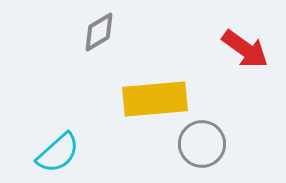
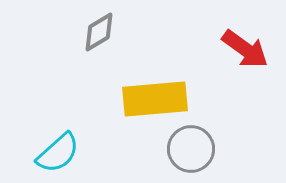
gray circle: moved 11 px left, 5 px down
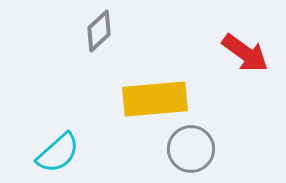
gray diamond: moved 1 px up; rotated 12 degrees counterclockwise
red arrow: moved 4 px down
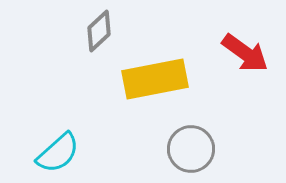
yellow rectangle: moved 20 px up; rotated 6 degrees counterclockwise
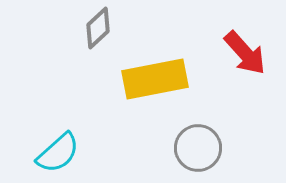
gray diamond: moved 1 px left, 3 px up
red arrow: rotated 12 degrees clockwise
gray circle: moved 7 px right, 1 px up
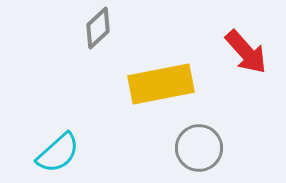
red arrow: moved 1 px right, 1 px up
yellow rectangle: moved 6 px right, 5 px down
gray circle: moved 1 px right
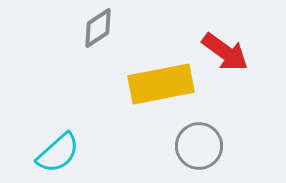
gray diamond: rotated 9 degrees clockwise
red arrow: moved 21 px left; rotated 12 degrees counterclockwise
gray circle: moved 2 px up
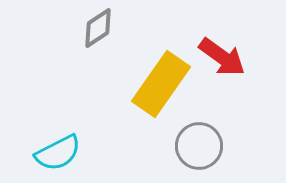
red arrow: moved 3 px left, 5 px down
yellow rectangle: rotated 44 degrees counterclockwise
cyan semicircle: rotated 15 degrees clockwise
